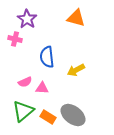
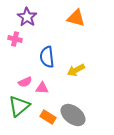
purple star: moved 2 px up
green triangle: moved 4 px left, 5 px up
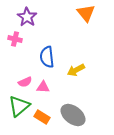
orange triangle: moved 10 px right, 5 px up; rotated 36 degrees clockwise
pink triangle: moved 1 px right, 1 px up
orange rectangle: moved 6 px left
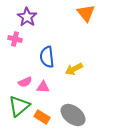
yellow arrow: moved 2 px left, 1 px up
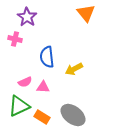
green triangle: rotated 15 degrees clockwise
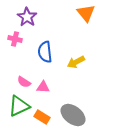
blue semicircle: moved 2 px left, 5 px up
yellow arrow: moved 2 px right, 7 px up
pink semicircle: moved 1 px left; rotated 56 degrees clockwise
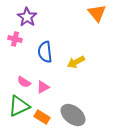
orange triangle: moved 11 px right
pink triangle: rotated 32 degrees counterclockwise
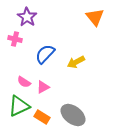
orange triangle: moved 2 px left, 4 px down
blue semicircle: moved 2 px down; rotated 50 degrees clockwise
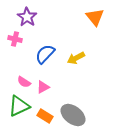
yellow arrow: moved 4 px up
orange rectangle: moved 3 px right, 1 px up
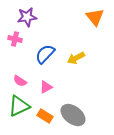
purple star: rotated 30 degrees clockwise
pink semicircle: moved 4 px left, 1 px up
pink triangle: moved 3 px right
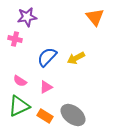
blue semicircle: moved 2 px right, 3 px down
